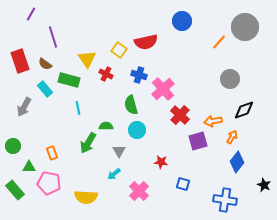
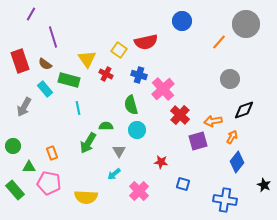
gray circle at (245, 27): moved 1 px right, 3 px up
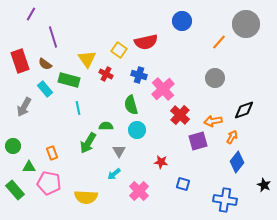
gray circle at (230, 79): moved 15 px left, 1 px up
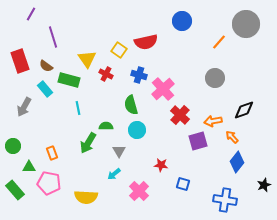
brown semicircle at (45, 64): moved 1 px right, 2 px down
orange arrow at (232, 137): rotated 72 degrees counterclockwise
red star at (161, 162): moved 3 px down
black star at (264, 185): rotated 24 degrees clockwise
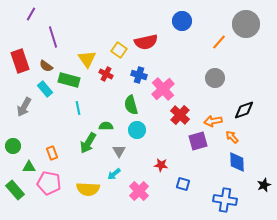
blue diamond at (237, 162): rotated 40 degrees counterclockwise
yellow semicircle at (86, 197): moved 2 px right, 8 px up
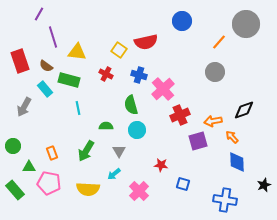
purple line at (31, 14): moved 8 px right
yellow triangle at (87, 59): moved 10 px left, 7 px up; rotated 48 degrees counterclockwise
gray circle at (215, 78): moved 6 px up
red cross at (180, 115): rotated 24 degrees clockwise
green arrow at (88, 143): moved 2 px left, 8 px down
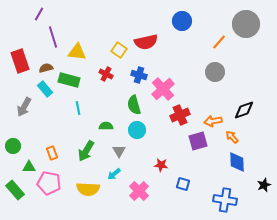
brown semicircle at (46, 66): moved 2 px down; rotated 128 degrees clockwise
green semicircle at (131, 105): moved 3 px right
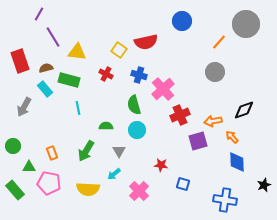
purple line at (53, 37): rotated 15 degrees counterclockwise
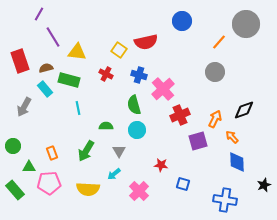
orange arrow at (213, 121): moved 2 px right, 2 px up; rotated 126 degrees clockwise
pink pentagon at (49, 183): rotated 15 degrees counterclockwise
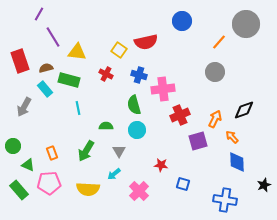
pink cross at (163, 89): rotated 35 degrees clockwise
green triangle at (29, 167): moved 1 px left, 2 px up; rotated 24 degrees clockwise
green rectangle at (15, 190): moved 4 px right
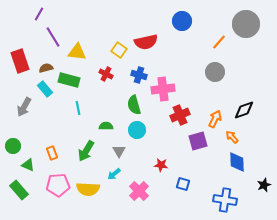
pink pentagon at (49, 183): moved 9 px right, 2 px down
